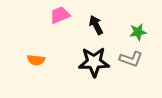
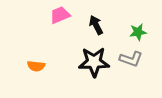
orange semicircle: moved 6 px down
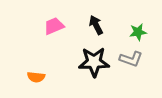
pink trapezoid: moved 6 px left, 11 px down
orange semicircle: moved 11 px down
